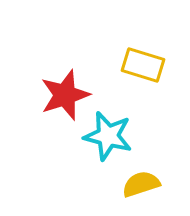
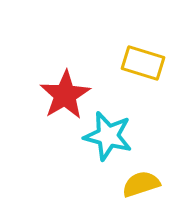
yellow rectangle: moved 2 px up
red star: rotated 12 degrees counterclockwise
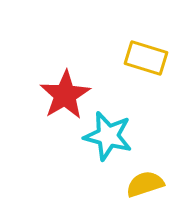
yellow rectangle: moved 3 px right, 5 px up
yellow semicircle: moved 4 px right
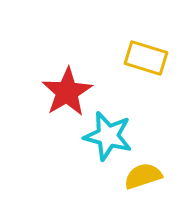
red star: moved 2 px right, 3 px up
yellow semicircle: moved 2 px left, 8 px up
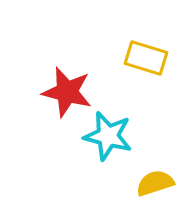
red star: rotated 27 degrees counterclockwise
yellow semicircle: moved 12 px right, 7 px down
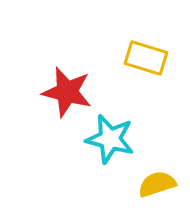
cyan star: moved 2 px right, 3 px down
yellow semicircle: moved 2 px right, 1 px down
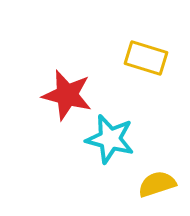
red star: moved 3 px down
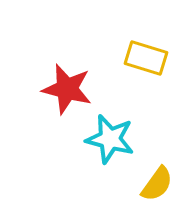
red star: moved 6 px up
yellow semicircle: rotated 144 degrees clockwise
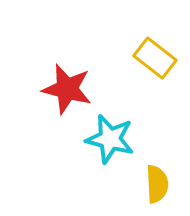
yellow rectangle: moved 9 px right; rotated 21 degrees clockwise
yellow semicircle: rotated 39 degrees counterclockwise
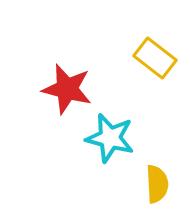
cyan star: moved 1 px up
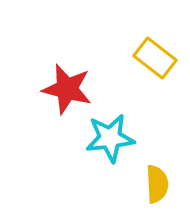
cyan star: rotated 21 degrees counterclockwise
